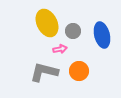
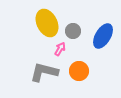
blue ellipse: moved 1 px right, 1 px down; rotated 45 degrees clockwise
pink arrow: rotated 48 degrees counterclockwise
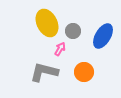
orange circle: moved 5 px right, 1 px down
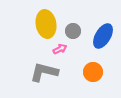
yellow ellipse: moved 1 px left, 1 px down; rotated 16 degrees clockwise
pink arrow: rotated 32 degrees clockwise
orange circle: moved 9 px right
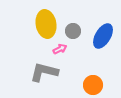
orange circle: moved 13 px down
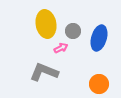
blue ellipse: moved 4 px left, 2 px down; rotated 15 degrees counterclockwise
pink arrow: moved 1 px right, 1 px up
gray L-shape: rotated 8 degrees clockwise
orange circle: moved 6 px right, 1 px up
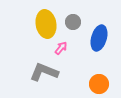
gray circle: moved 9 px up
pink arrow: rotated 24 degrees counterclockwise
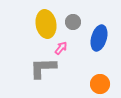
gray L-shape: moved 1 px left, 4 px up; rotated 24 degrees counterclockwise
orange circle: moved 1 px right
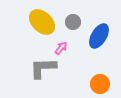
yellow ellipse: moved 4 px left, 2 px up; rotated 36 degrees counterclockwise
blue ellipse: moved 2 px up; rotated 15 degrees clockwise
